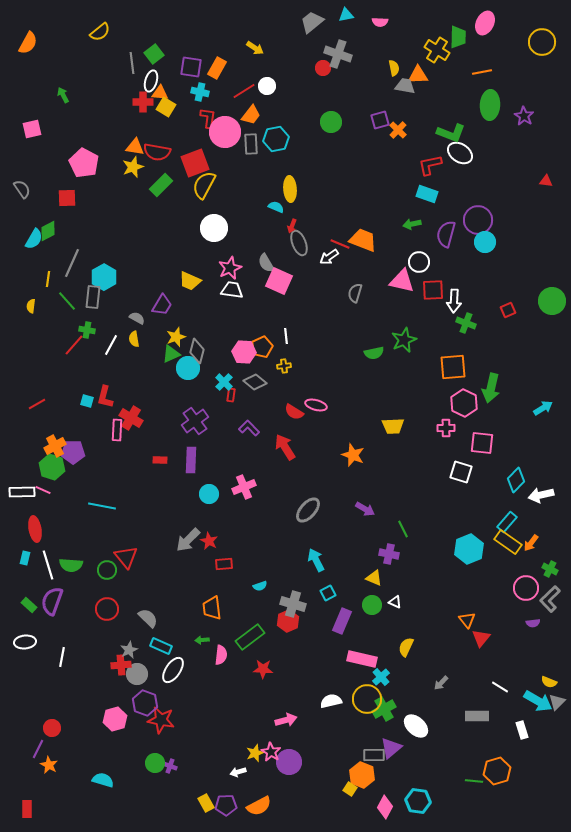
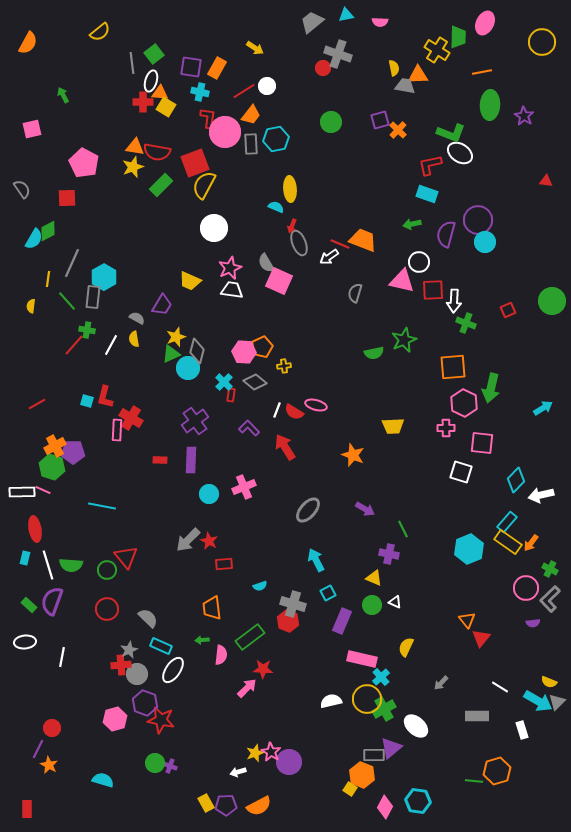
white line at (286, 336): moved 9 px left, 74 px down; rotated 28 degrees clockwise
red hexagon at (288, 621): rotated 15 degrees counterclockwise
pink arrow at (286, 720): moved 39 px left, 32 px up; rotated 30 degrees counterclockwise
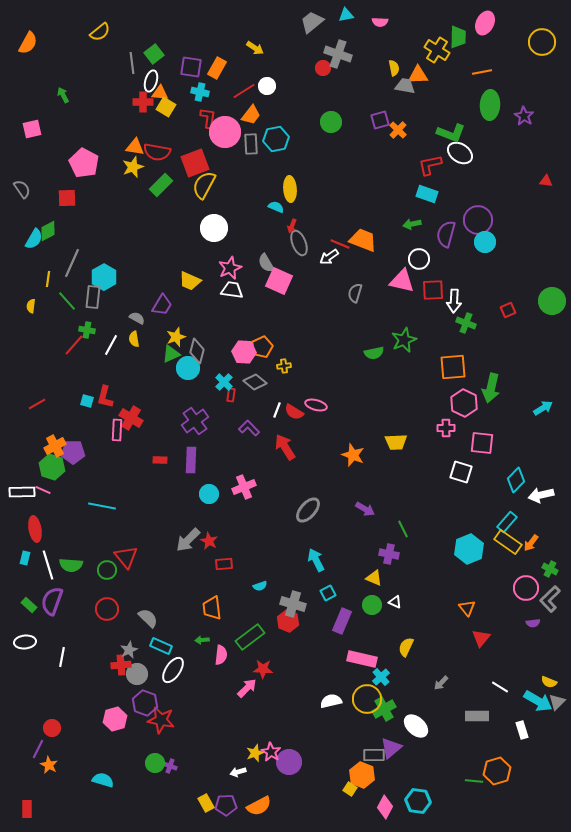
white circle at (419, 262): moved 3 px up
yellow trapezoid at (393, 426): moved 3 px right, 16 px down
orange triangle at (467, 620): moved 12 px up
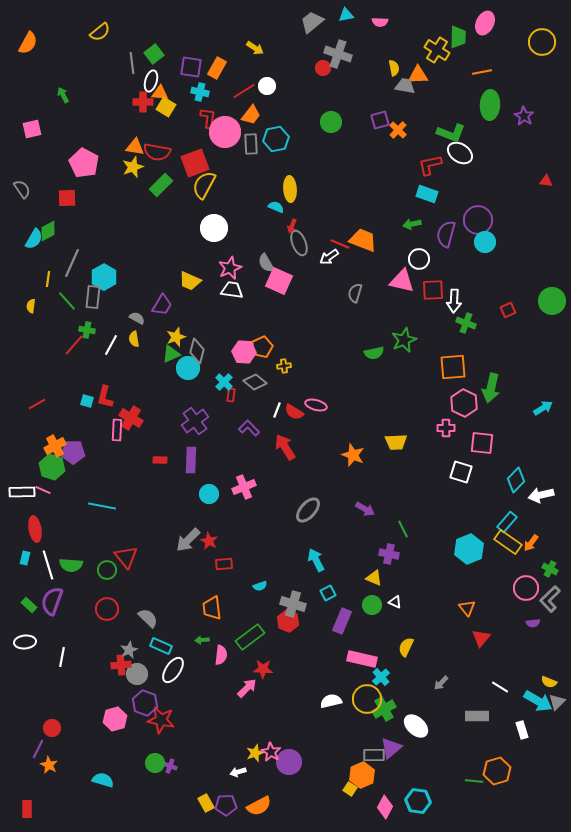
orange hexagon at (362, 775): rotated 15 degrees clockwise
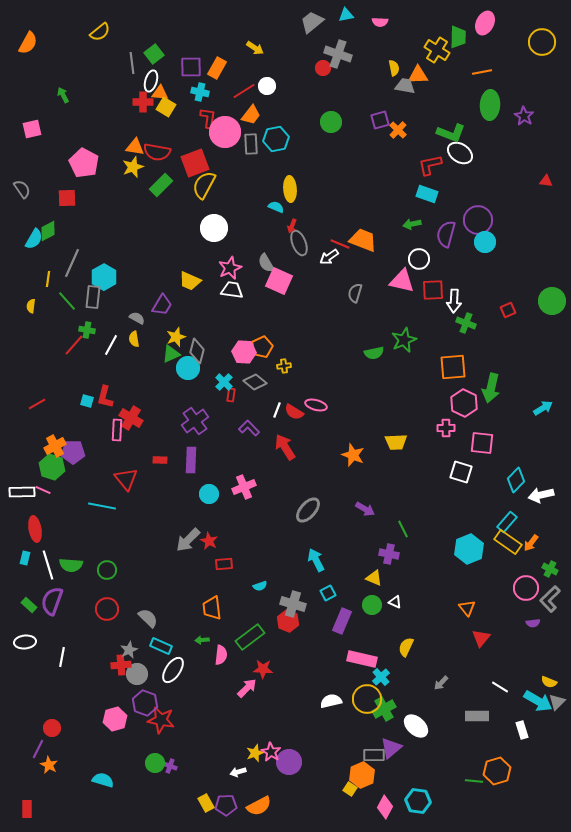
purple square at (191, 67): rotated 10 degrees counterclockwise
red triangle at (126, 557): moved 78 px up
